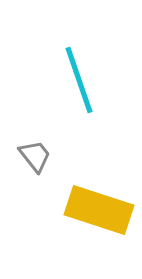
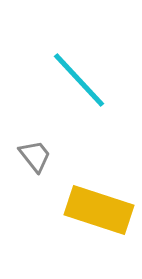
cyan line: rotated 24 degrees counterclockwise
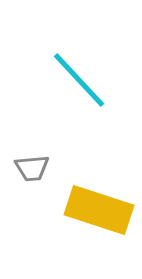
gray trapezoid: moved 3 px left, 12 px down; rotated 123 degrees clockwise
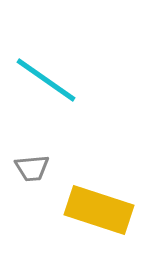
cyan line: moved 33 px left; rotated 12 degrees counterclockwise
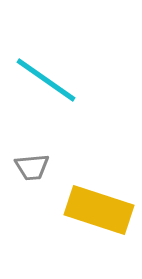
gray trapezoid: moved 1 px up
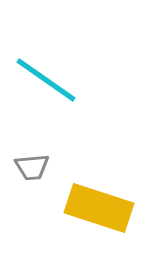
yellow rectangle: moved 2 px up
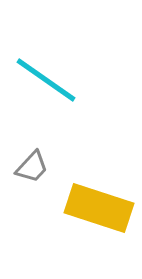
gray trapezoid: rotated 42 degrees counterclockwise
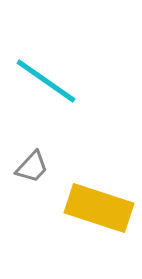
cyan line: moved 1 px down
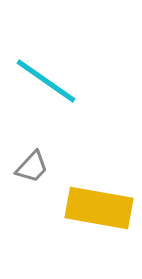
yellow rectangle: rotated 8 degrees counterclockwise
